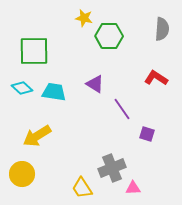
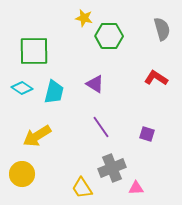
gray semicircle: rotated 20 degrees counterclockwise
cyan diamond: rotated 10 degrees counterclockwise
cyan trapezoid: rotated 95 degrees clockwise
purple line: moved 21 px left, 18 px down
pink triangle: moved 3 px right
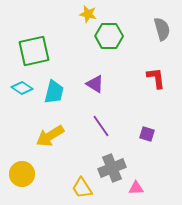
yellow star: moved 4 px right, 4 px up
green square: rotated 12 degrees counterclockwise
red L-shape: rotated 50 degrees clockwise
purple line: moved 1 px up
yellow arrow: moved 13 px right
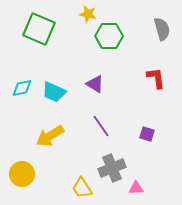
green square: moved 5 px right, 22 px up; rotated 36 degrees clockwise
cyan diamond: rotated 45 degrees counterclockwise
cyan trapezoid: rotated 100 degrees clockwise
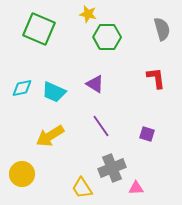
green hexagon: moved 2 px left, 1 px down
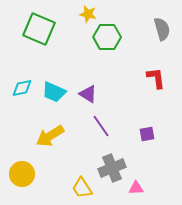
purple triangle: moved 7 px left, 10 px down
purple square: rotated 28 degrees counterclockwise
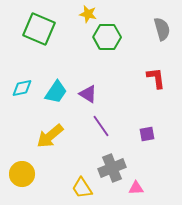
cyan trapezoid: moved 2 px right; rotated 80 degrees counterclockwise
yellow arrow: rotated 8 degrees counterclockwise
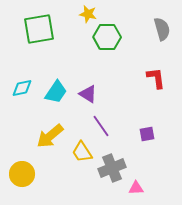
green square: rotated 32 degrees counterclockwise
yellow trapezoid: moved 36 px up
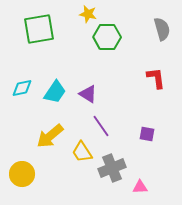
cyan trapezoid: moved 1 px left
purple square: rotated 21 degrees clockwise
pink triangle: moved 4 px right, 1 px up
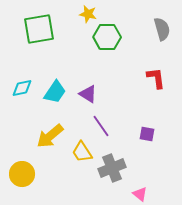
pink triangle: moved 7 px down; rotated 42 degrees clockwise
